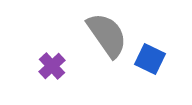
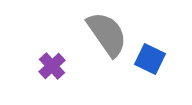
gray semicircle: moved 1 px up
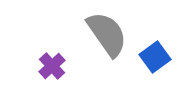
blue square: moved 5 px right, 2 px up; rotated 28 degrees clockwise
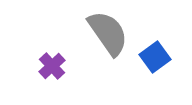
gray semicircle: moved 1 px right, 1 px up
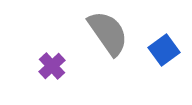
blue square: moved 9 px right, 7 px up
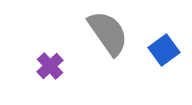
purple cross: moved 2 px left
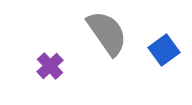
gray semicircle: moved 1 px left
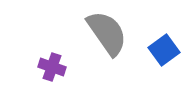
purple cross: moved 2 px right, 1 px down; rotated 28 degrees counterclockwise
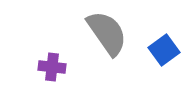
purple cross: rotated 12 degrees counterclockwise
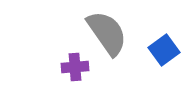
purple cross: moved 23 px right; rotated 12 degrees counterclockwise
